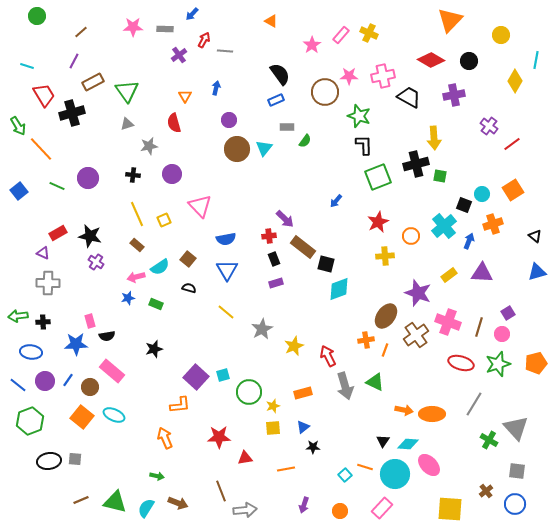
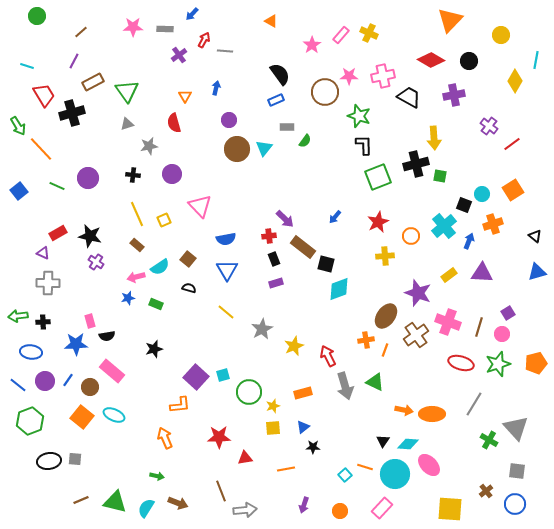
blue arrow at (336, 201): moved 1 px left, 16 px down
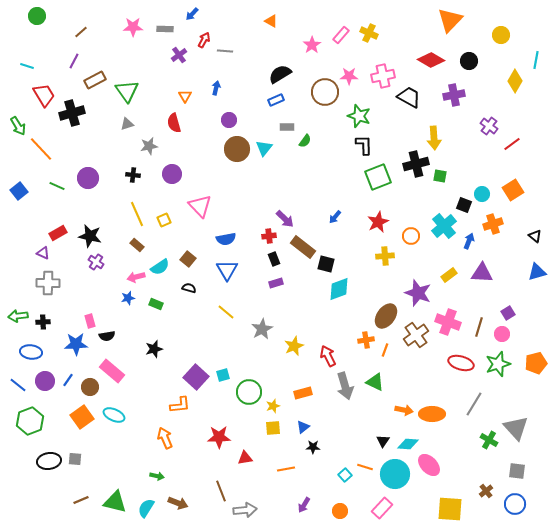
black semicircle at (280, 74): rotated 85 degrees counterclockwise
brown rectangle at (93, 82): moved 2 px right, 2 px up
orange square at (82, 417): rotated 15 degrees clockwise
purple arrow at (304, 505): rotated 14 degrees clockwise
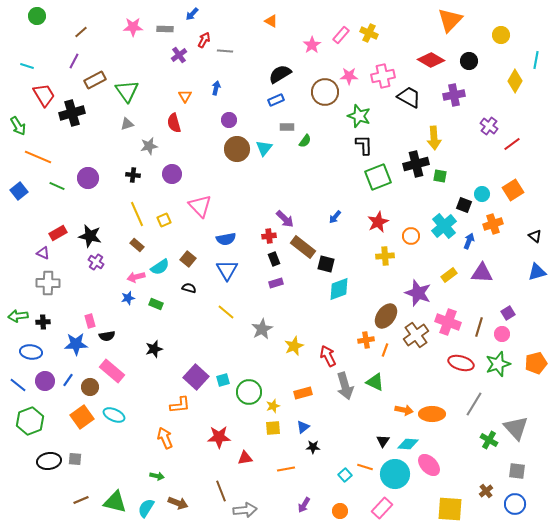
orange line at (41, 149): moved 3 px left, 8 px down; rotated 24 degrees counterclockwise
cyan square at (223, 375): moved 5 px down
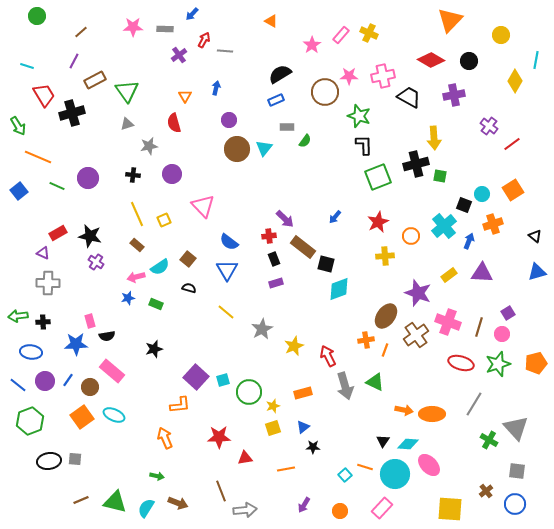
pink triangle at (200, 206): moved 3 px right
blue semicircle at (226, 239): moved 3 px right, 3 px down; rotated 48 degrees clockwise
yellow square at (273, 428): rotated 14 degrees counterclockwise
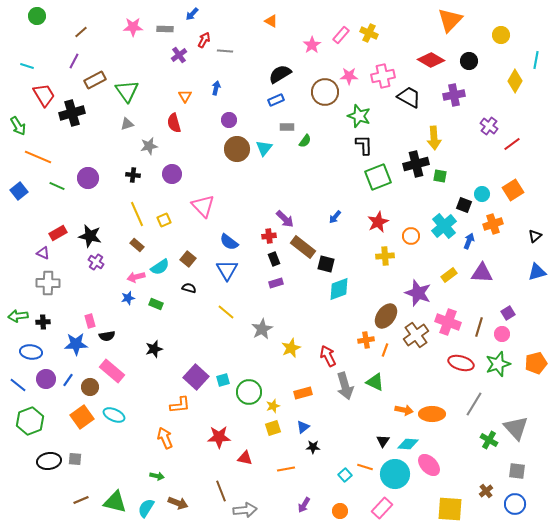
black triangle at (535, 236): rotated 40 degrees clockwise
yellow star at (294, 346): moved 3 px left, 2 px down
purple circle at (45, 381): moved 1 px right, 2 px up
red triangle at (245, 458): rotated 21 degrees clockwise
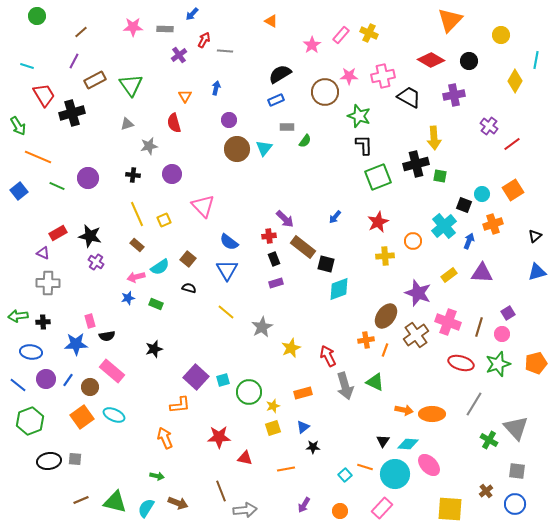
green triangle at (127, 91): moved 4 px right, 6 px up
orange circle at (411, 236): moved 2 px right, 5 px down
gray star at (262, 329): moved 2 px up
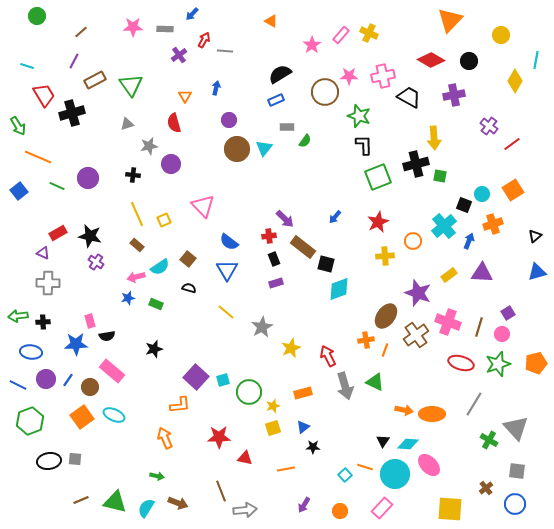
purple circle at (172, 174): moved 1 px left, 10 px up
blue line at (18, 385): rotated 12 degrees counterclockwise
brown cross at (486, 491): moved 3 px up
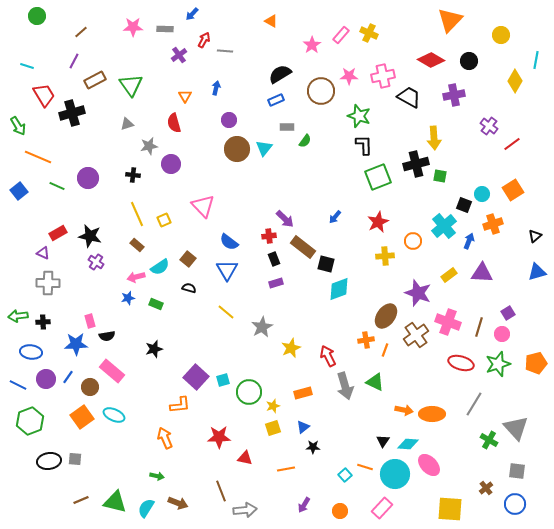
brown circle at (325, 92): moved 4 px left, 1 px up
blue line at (68, 380): moved 3 px up
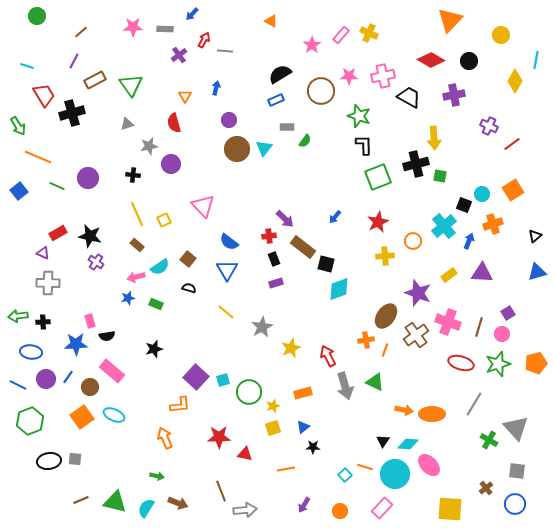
purple cross at (489, 126): rotated 12 degrees counterclockwise
red triangle at (245, 458): moved 4 px up
